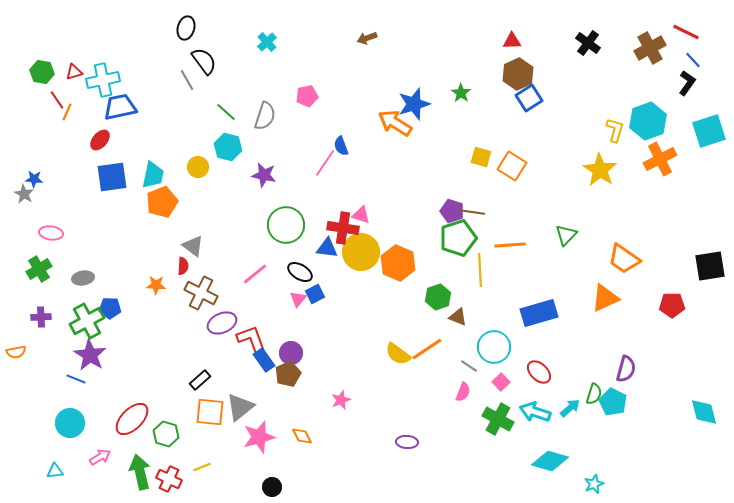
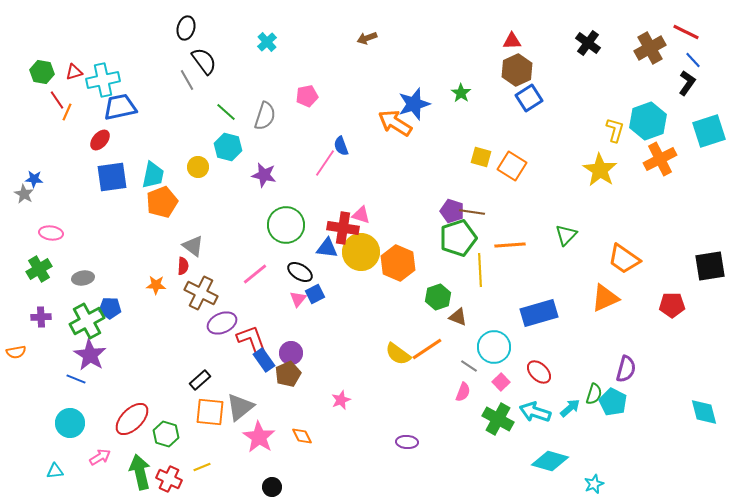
brown hexagon at (518, 74): moved 1 px left, 4 px up
pink star at (259, 437): rotated 24 degrees counterclockwise
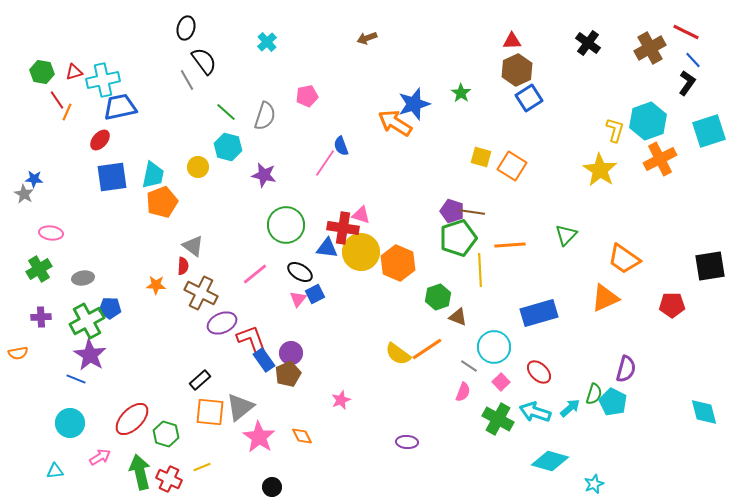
orange semicircle at (16, 352): moved 2 px right, 1 px down
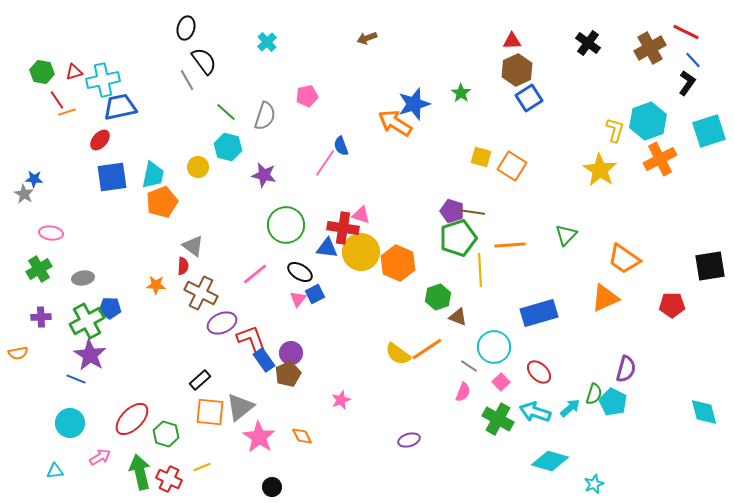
orange line at (67, 112): rotated 48 degrees clockwise
purple ellipse at (407, 442): moved 2 px right, 2 px up; rotated 20 degrees counterclockwise
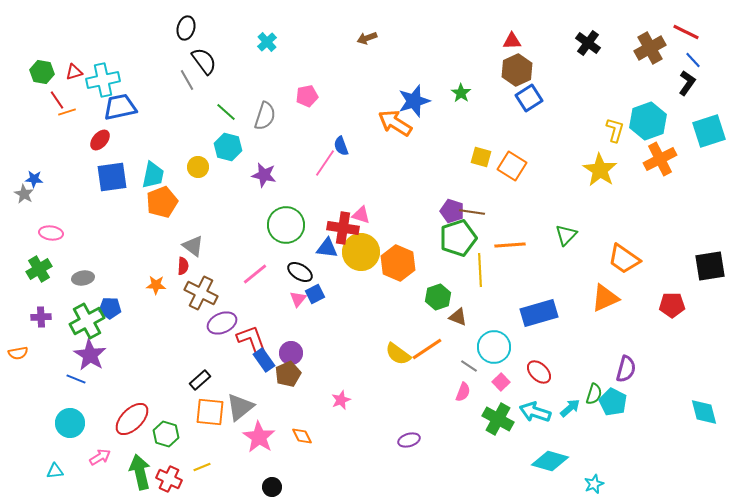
blue star at (414, 104): moved 3 px up
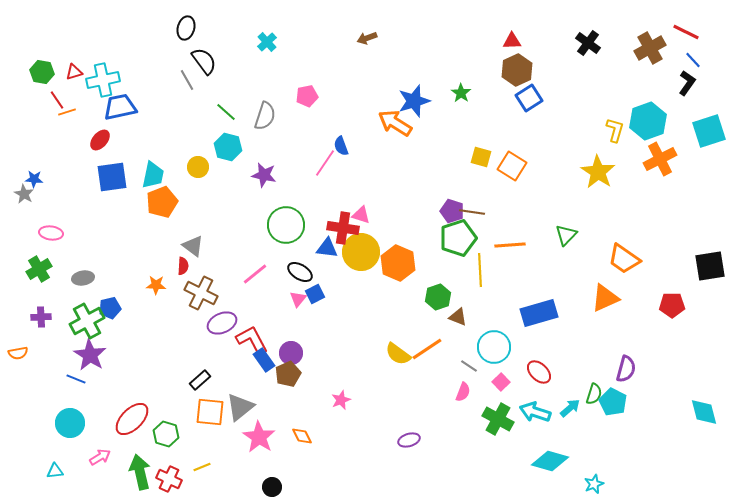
yellow star at (600, 170): moved 2 px left, 2 px down
blue pentagon at (110, 308): rotated 15 degrees counterclockwise
red L-shape at (252, 340): rotated 8 degrees counterclockwise
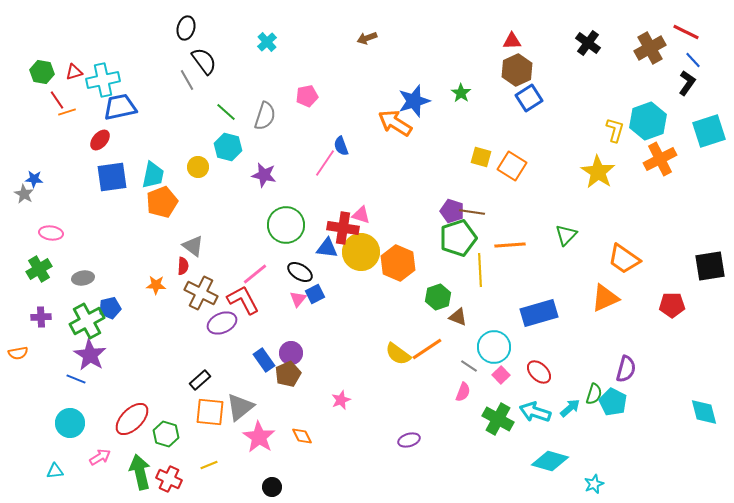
red L-shape at (252, 340): moved 9 px left, 40 px up
pink square at (501, 382): moved 7 px up
yellow line at (202, 467): moved 7 px right, 2 px up
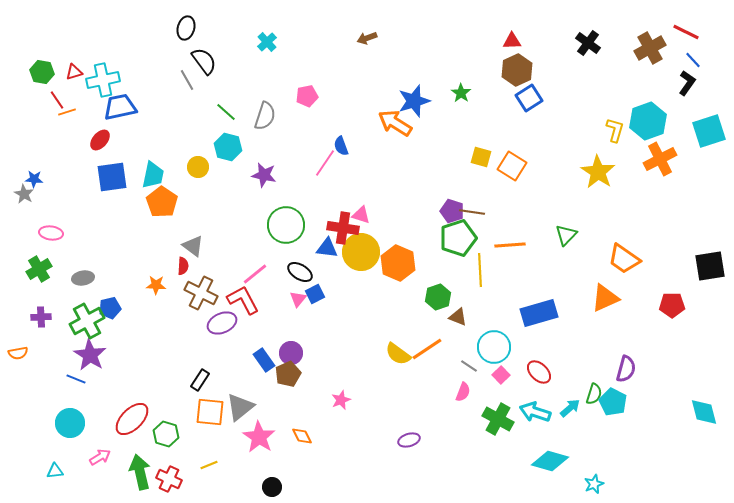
orange pentagon at (162, 202): rotated 16 degrees counterclockwise
black rectangle at (200, 380): rotated 15 degrees counterclockwise
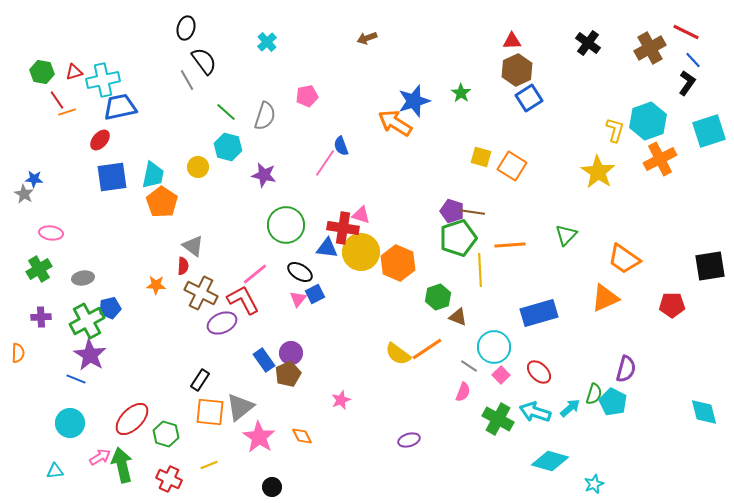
orange semicircle at (18, 353): rotated 78 degrees counterclockwise
green arrow at (140, 472): moved 18 px left, 7 px up
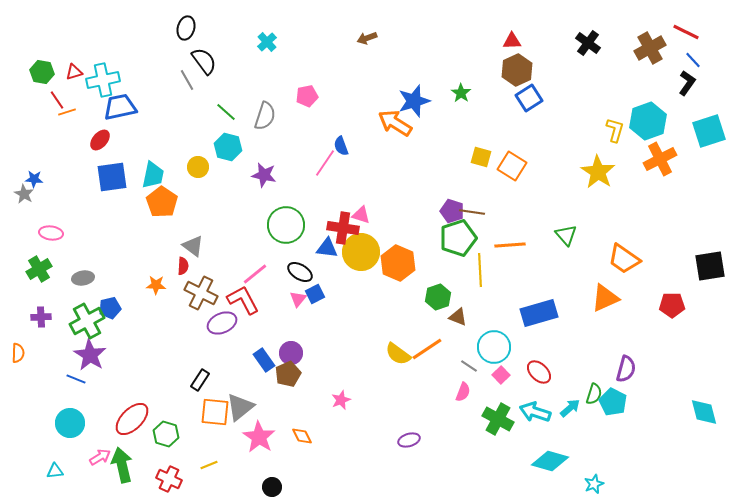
green triangle at (566, 235): rotated 25 degrees counterclockwise
orange square at (210, 412): moved 5 px right
